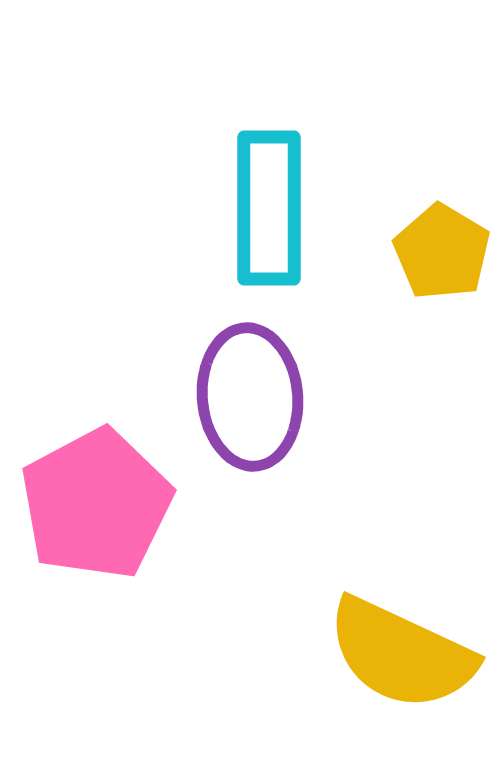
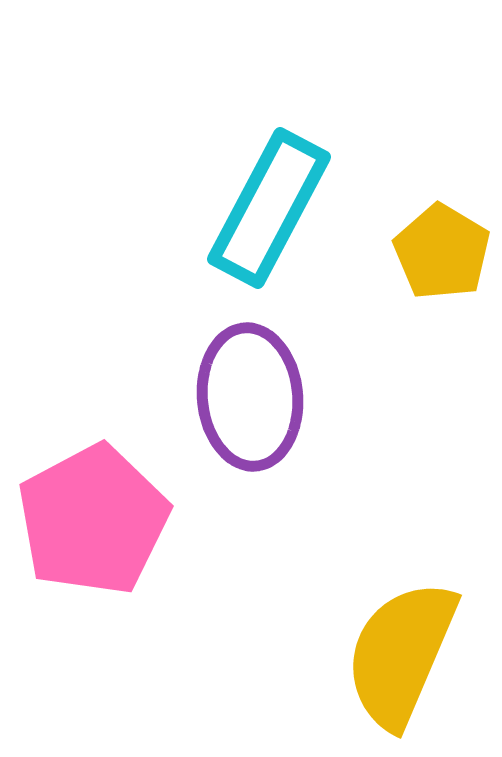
cyan rectangle: rotated 28 degrees clockwise
pink pentagon: moved 3 px left, 16 px down
yellow semicircle: rotated 88 degrees clockwise
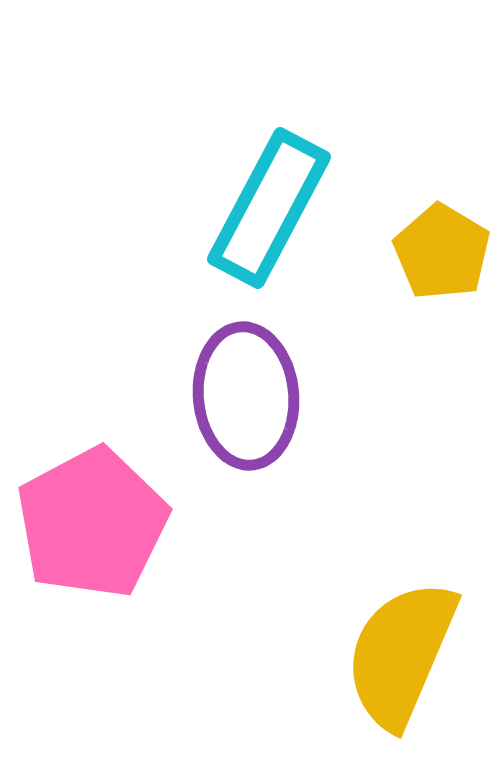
purple ellipse: moved 4 px left, 1 px up
pink pentagon: moved 1 px left, 3 px down
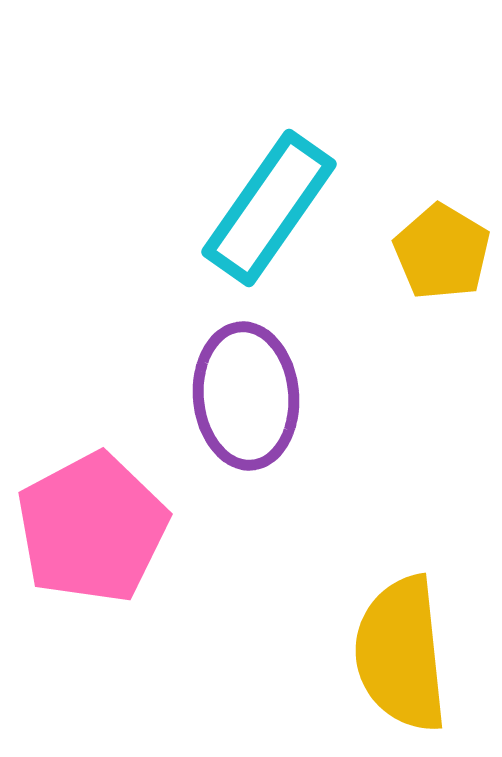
cyan rectangle: rotated 7 degrees clockwise
pink pentagon: moved 5 px down
yellow semicircle: rotated 29 degrees counterclockwise
